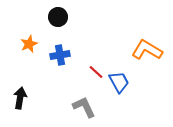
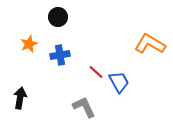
orange L-shape: moved 3 px right, 6 px up
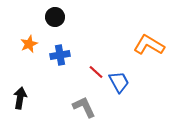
black circle: moved 3 px left
orange L-shape: moved 1 px left, 1 px down
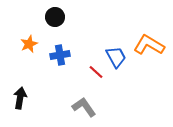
blue trapezoid: moved 3 px left, 25 px up
gray L-shape: rotated 10 degrees counterclockwise
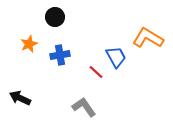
orange L-shape: moved 1 px left, 7 px up
black arrow: rotated 75 degrees counterclockwise
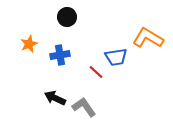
black circle: moved 12 px right
blue trapezoid: rotated 110 degrees clockwise
black arrow: moved 35 px right
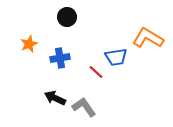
blue cross: moved 3 px down
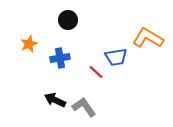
black circle: moved 1 px right, 3 px down
black arrow: moved 2 px down
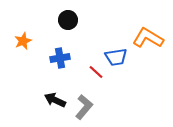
orange star: moved 6 px left, 3 px up
gray L-shape: rotated 75 degrees clockwise
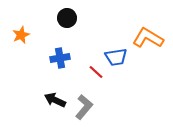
black circle: moved 1 px left, 2 px up
orange star: moved 2 px left, 6 px up
